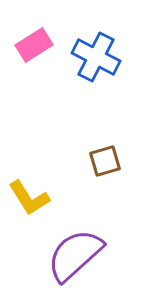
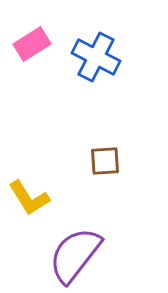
pink rectangle: moved 2 px left, 1 px up
brown square: rotated 12 degrees clockwise
purple semicircle: rotated 10 degrees counterclockwise
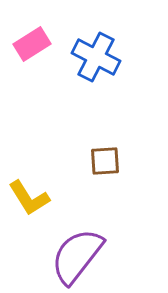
purple semicircle: moved 2 px right, 1 px down
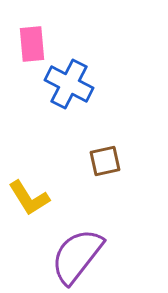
pink rectangle: rotated 63 degrees counterclockwise
blue cross: moved 27 px left, 27 px down
brown square: rotated 8 degrees counterclockwise
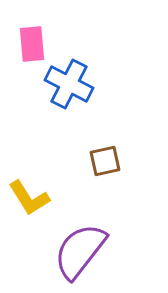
purple semicircle: moved 3 px right, 5 px up
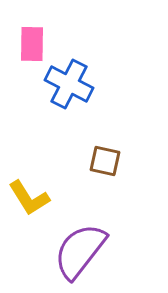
pink rectangle: rotated 6 degrees clockwise
brown square: rotated 24 degrees clockwise
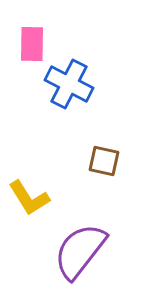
brown square: moved 1 px left
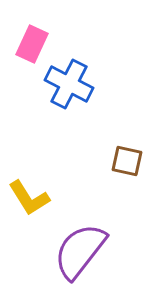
pink rectangle: rotated 24 degrees clockwise
brown square: moved 23 px right
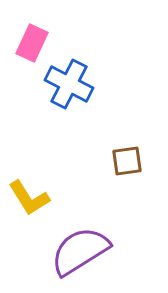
pink rectangle: moved 1 px up
brown square: rotated 20 degrees counterclockwise
purple semicircle: rotated 20 degrees clockwise
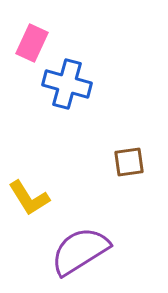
blue cross: moved 2 px left; rotated 12 degrees counterclockwise
brown square: moved 2 px right, 1 px down
